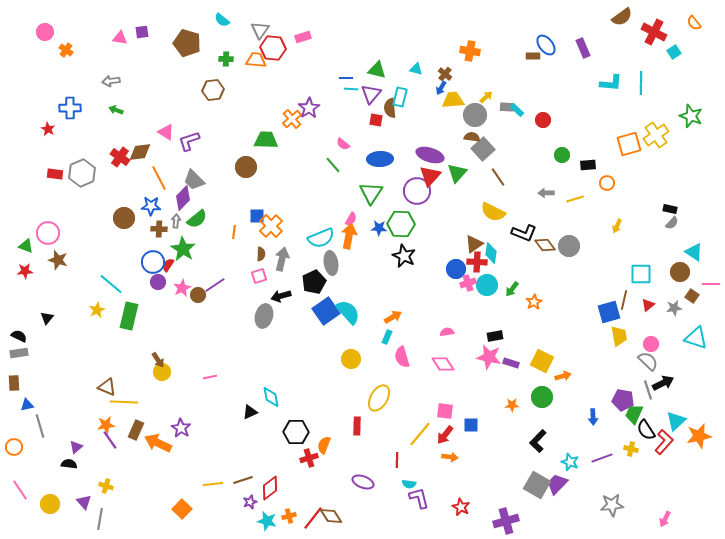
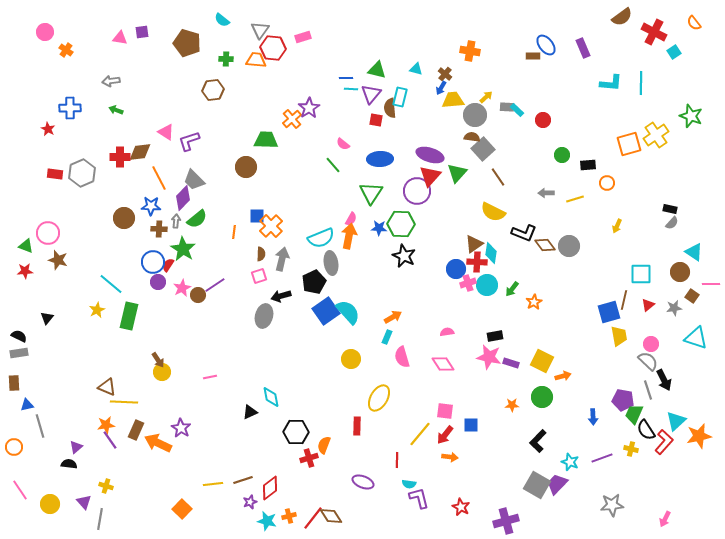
red cross at (120, 157): rotated 36 degrees counterclockwise
black arrow at (663, 383): moved 1 px right, 3 px up; rotated 90 degrees clockwise
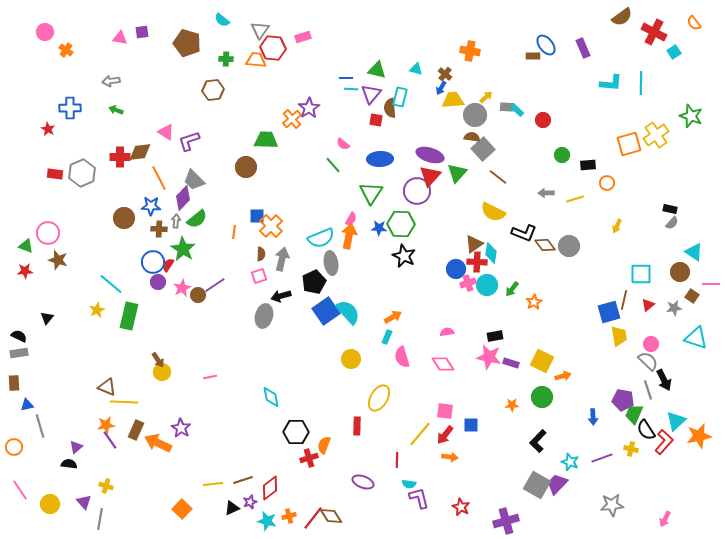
brown line at (498, 177): rotated 18 degrees counterclockwise
black triangle at (250, 412): moved 18 px left, 96 px down
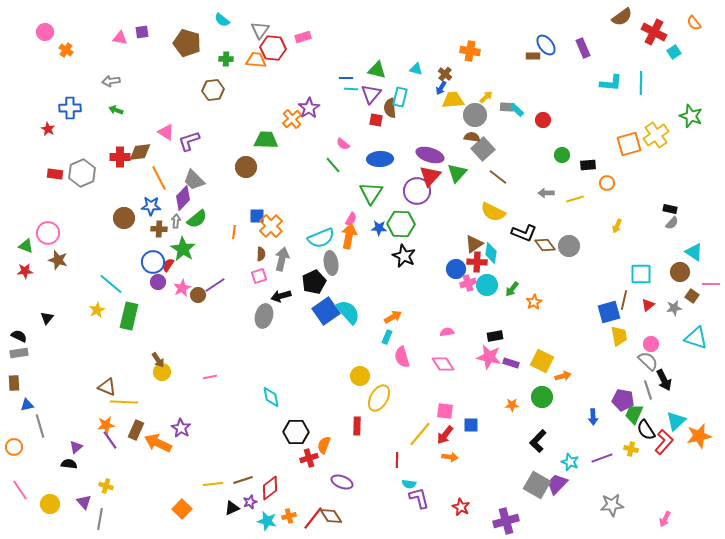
yellow circle at (351, 359): moved 9 px right, 17 px down
purple ellipse at (363, 482): moved 21 px left
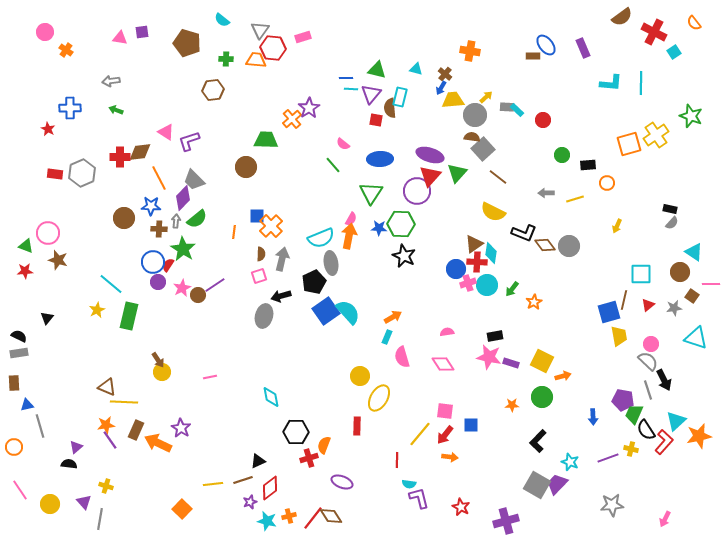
purple line at (602, 458): moved 6 px right
black triangle at (232, 508): moved 26 px right, 47 px up
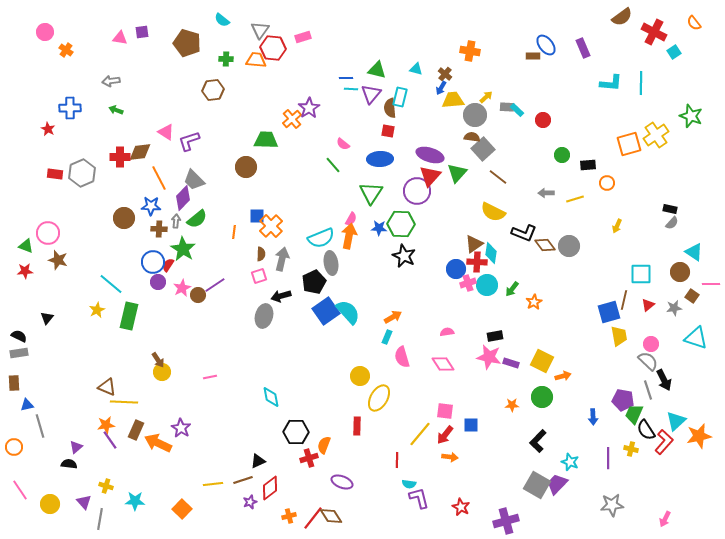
red square at (376, 120): moved 12 px right, 11 px down
purple line at (608, 458): rotated 70 degrees counterclockwise
cyan star at (267, 521): moved 132 px left, 20 px up; rotated 12 degrees counterclockwise
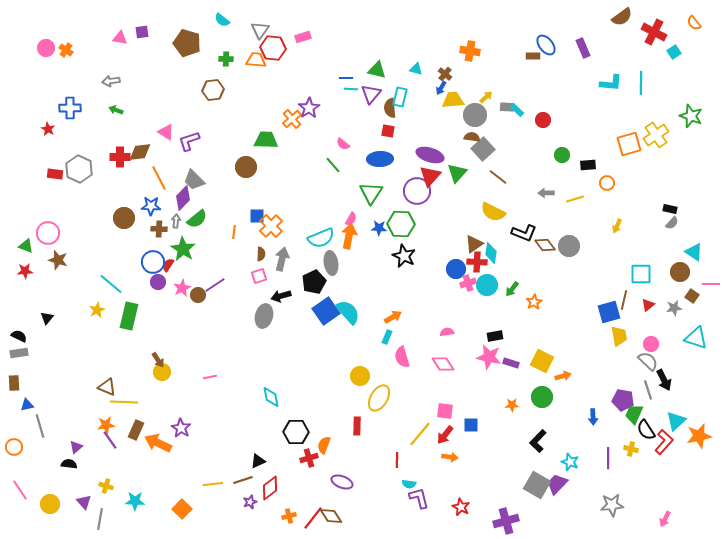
pink circle at (45, 32): moved 1 px right, 16 px down
gray hexagon at (82, 173): moved 3 px left, 4 px up; rotated 12 degrees counterclockwise
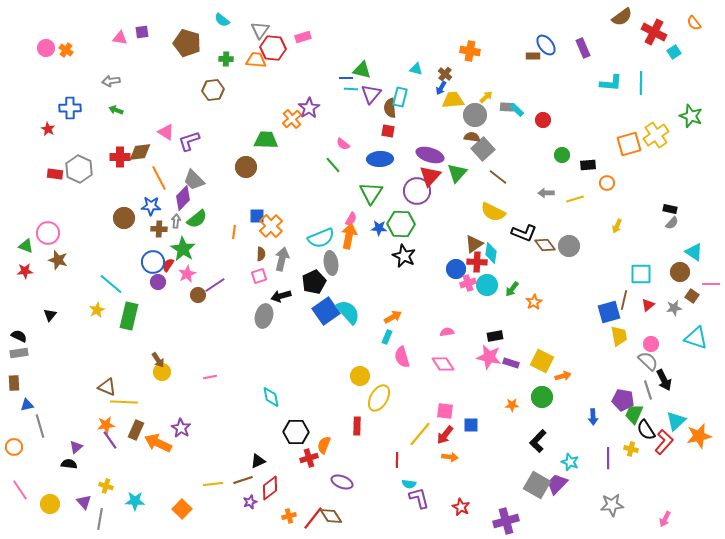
green triangle at (377, 70): moved 15 px left
pink star at (182, 288): moved 5 px right, 14 px up
black triangle at (47, 318): moved 3 px right, 3 px up
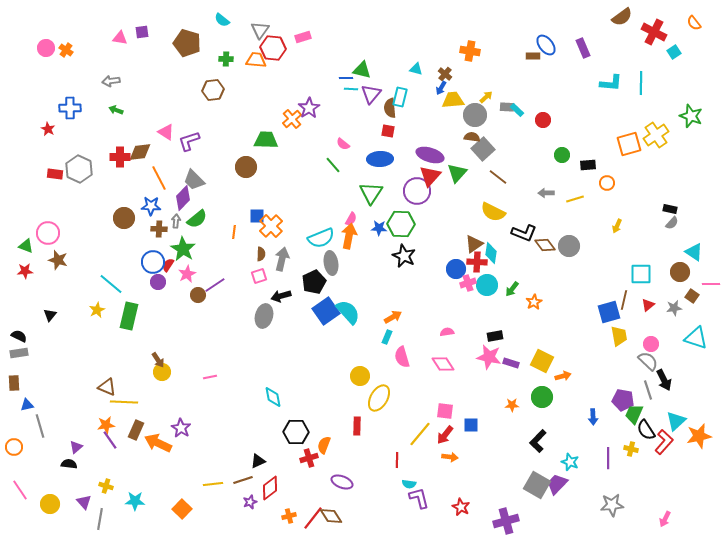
cyan diamond at (271, 397): moved 2 px right
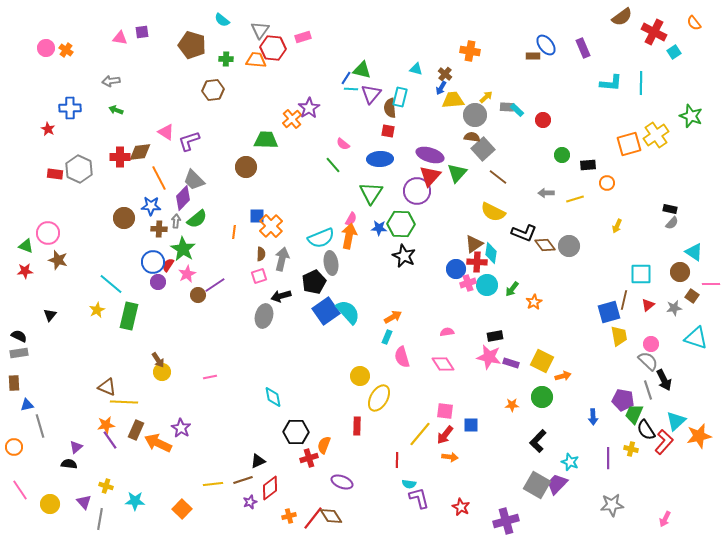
brown pentagon at (187, 43): moved 5 px right, 2 px down
blue line at (346, 78): rotated 56 degrees counterclockwise
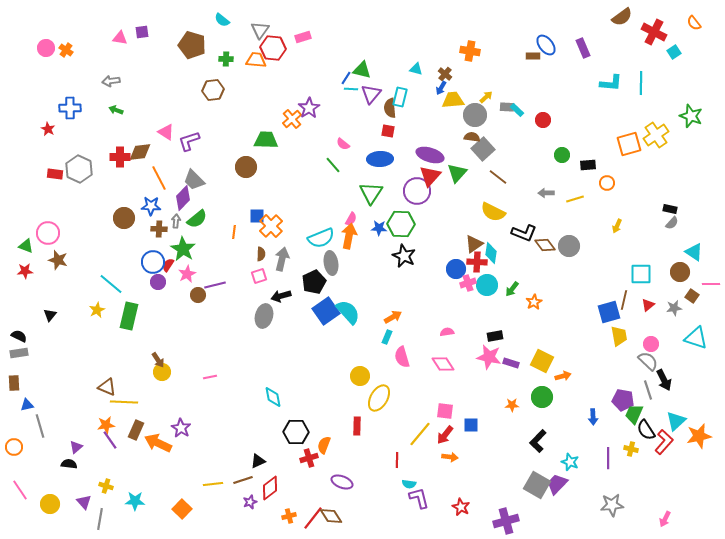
purple line at (215, 285): rotated 20 degrees clockwise
